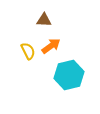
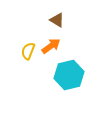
brown triangle: moved 13 px right; rotated 28 degrees clockwise
yellow semicircle: rotated 132 degrees counterclockwise
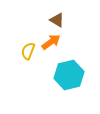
orange arrow: moved 4 px up
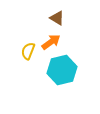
brown triangle: moved 2 px up
cyan hexagon: moved 7 px left, 5 px up
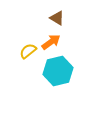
yellow semicircle: rotated 30 degrees clockwise
cyan hexagon: moved 4 px left, 1 px down
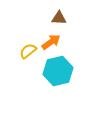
brown triangle: moved 2 px right; rotated 28 degrees counterclockwise
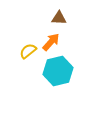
orange arrow: rotated 12 degrees counterclockwise
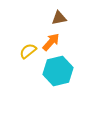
brown triangle: rotated 14 degrees counterclockwise
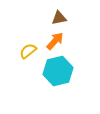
orange arrow: moved 4 px right, 1 px up
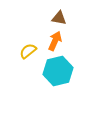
brown triangle: rotated 21 degrees clockwise
orange arrow: rotated 18 degrees counterclockwise
